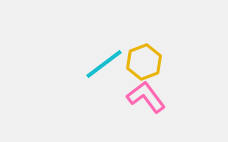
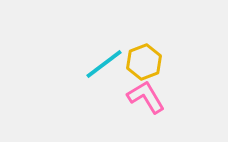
pink L-shape: rotated 6 degrees clockwise
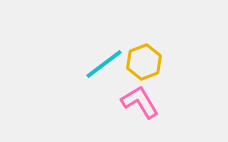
pink L-shape: moved 6 px left, 5 px down
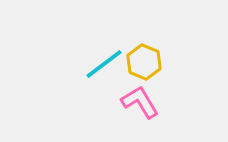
yellow hexagon: rotated 16 degrees counterclockwise
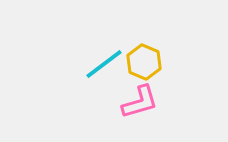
pink L-shape: rotated 105 degrees clockwise
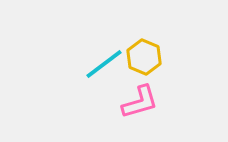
yellow hexagon: moved 5 px up
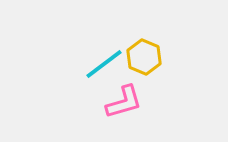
pink L-shape: moved 16 px left
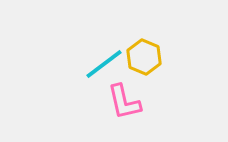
pink L-shape: rotated 93 degrees clockwise
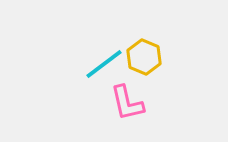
pink L-shape: moved 3 px right, 1 px down
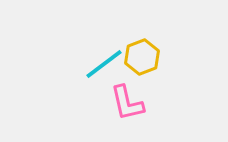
yellow hexagon: moved 2 px left; rotated 16 degrees clockwise
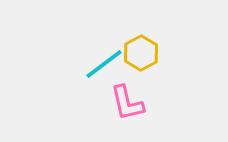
yellow hexagon: moved 1 px left, 4 px up; rotated 8 degrees counterclockwise
